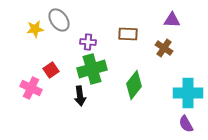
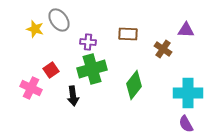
purple triangle: moved 14 px right, 10 px down
yellow star: rotated 24 degrees clockwise
brown cross: moved 1 px left, 1 px down
black arrow: moved 7 px left
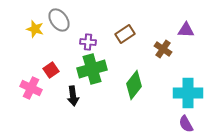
brown rectangle: moved 3 px left; rotated 36 degrees counterclockwise
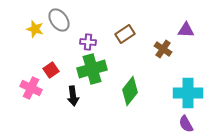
green diamond: moved 4 px left, 6 px down
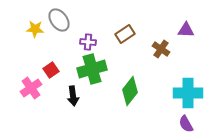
yellow star: rotated 12 degrees counterclockwise
brown cross: moved 2 px left
pink cross: rotated 30 degrees clockwise
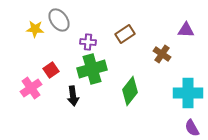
brown cross: moved 1 px right, 5 px down
purple semicircle: moved 6 px right, 4 px down
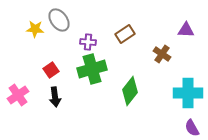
pink cross: moved 13 px left, 7 px down
black arrow: moved 18 px left, 1 px down
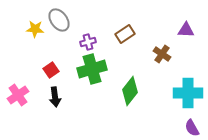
purple cross: rotated 21 degrees counterclockwise
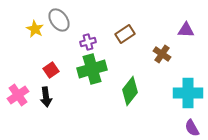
yellow star: rotated 24 degrees clockwise
black arrow: moved 9 px left
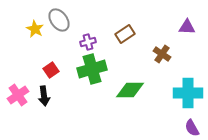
purple triangle: moved 1 px right, 3 px up
green diamond: moved 1 px up; rotated 52 degrees clockwise
black arrow: moved 2 px left, 1 px up
